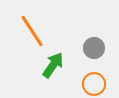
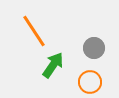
orange line: moved 2 px right
orange circle: moved 4 px left, 2 px up
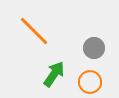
orange line: rotated 12 degrees counterclockwise
green arrow: moved 1 px right, 9 px down
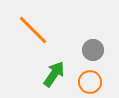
orange line: moved 1 px left, 1 px up
gray circle: moved 1 px left, 2 px down
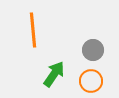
orange line: rotated 40 degrees clockwise
orange circle: moved 1 px right, 1 px up
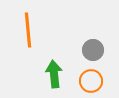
orange line: moved 5 px left
green arrow: rotated 40 degrees counterclockwise
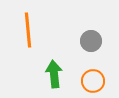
gray circle: moved 2 px left, 9 px up
orange circle: moved 2 px right
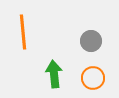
orange line: moved 5 px left, 2 px down
orange circle: moved 3 px up
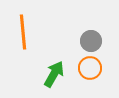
green arrow: rotated 36 degrees clockwise
orange circle: moved 3 px left, 10 px up
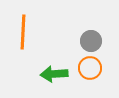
orange line: rotated 8 degrees clockwise
green arrow: rotated 124 degrees counterclockwise
